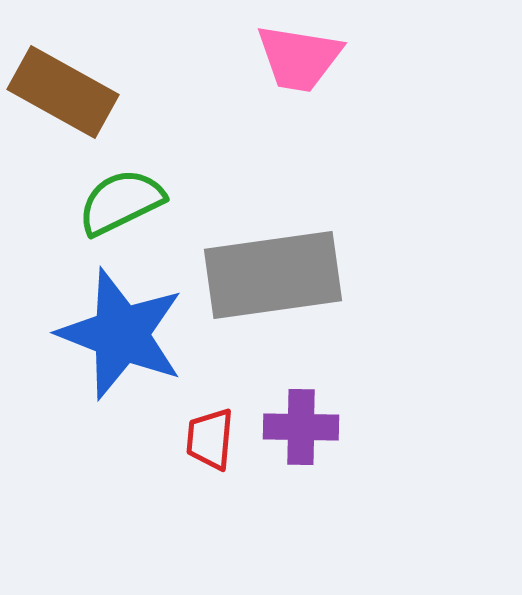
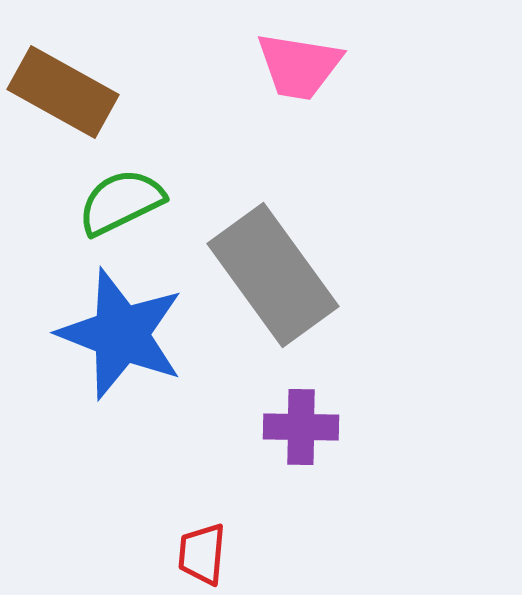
pink trapezoid: moved 8 px down
gray rectangle: rotated 62 degrees clockwise
red trapezoid: moved 8 px left, 115 px down
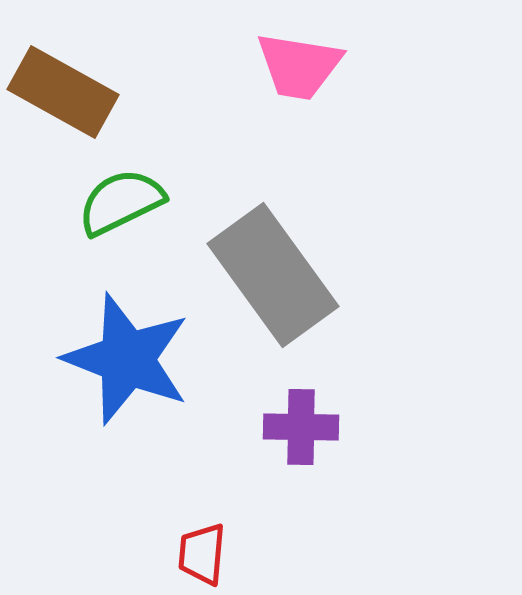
blue star: moved 6 px right, 25 px down
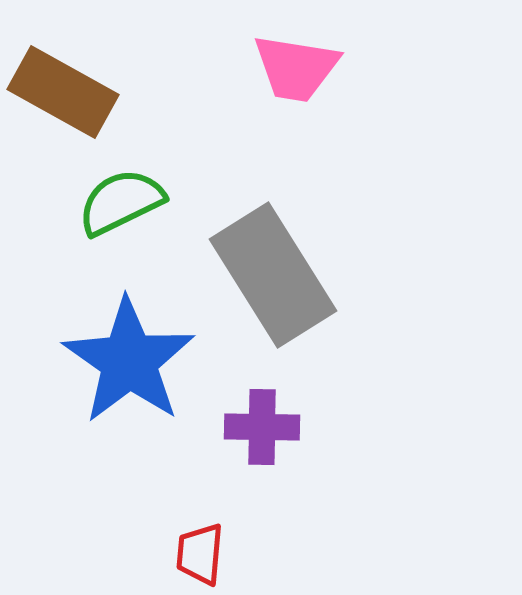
pink trapezoid: moved 3 px left, 2 px down
gray rectangle: rotated 4 degrees clockwise
blue star: moved 2 px right, 2 px down; rotated 14 degrees clockwise
purple cross: moved 39 px left
red trapezoid: moved 2 px left
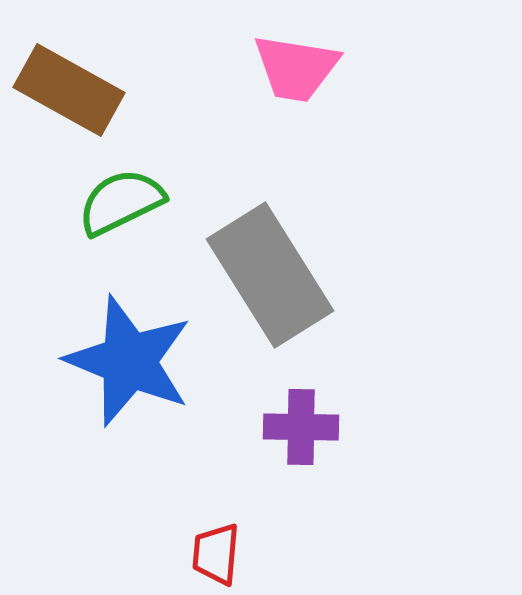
brown rectangle: moved 6 px right, 2 px up
gray rectangle: moved 3 px left
blue star: rotated 13 degrees counterclockwise
purple cross: moved 39 px right
red trapezoid: moved 16 px right
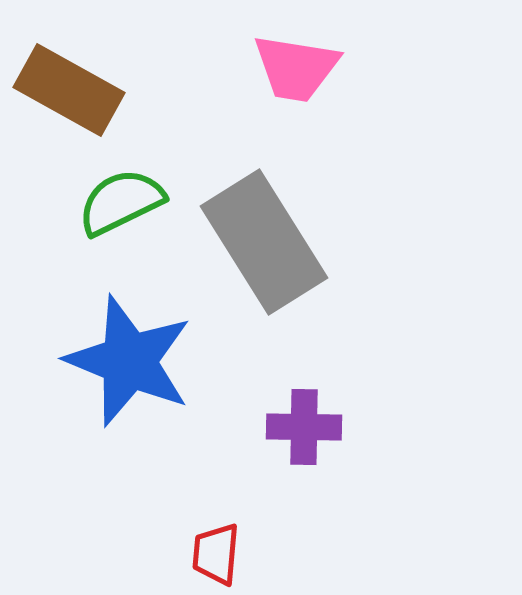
gray rectangle: moved 6 px left, 33 px up
purple cross: moved 3 px right
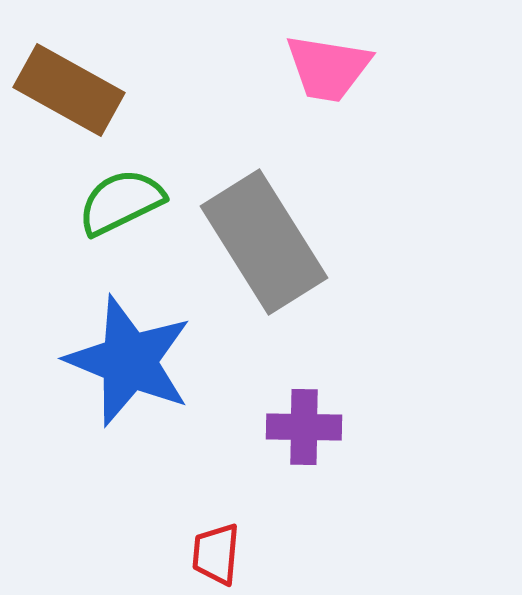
pink trapezoid: moved 32 px right
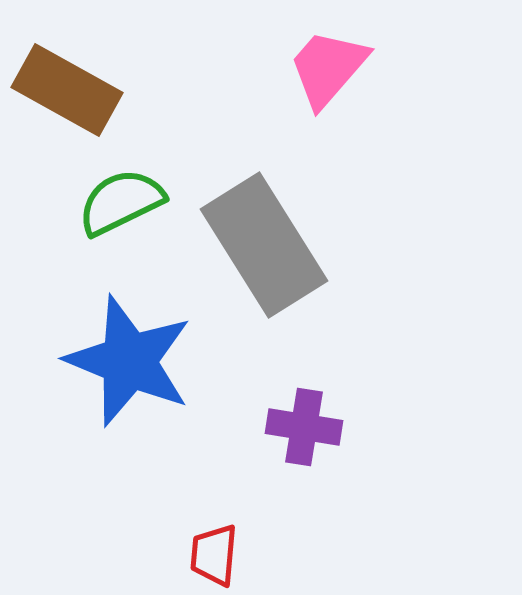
pink trapezoid: rotated 122 degrees clockwise
brown rectangle: moved 2 px left
gray rectangle: moved 3 px down
purple cross: rotated 8 degrees clockwise
red trapezoid: moved 2 px left, 1 px down
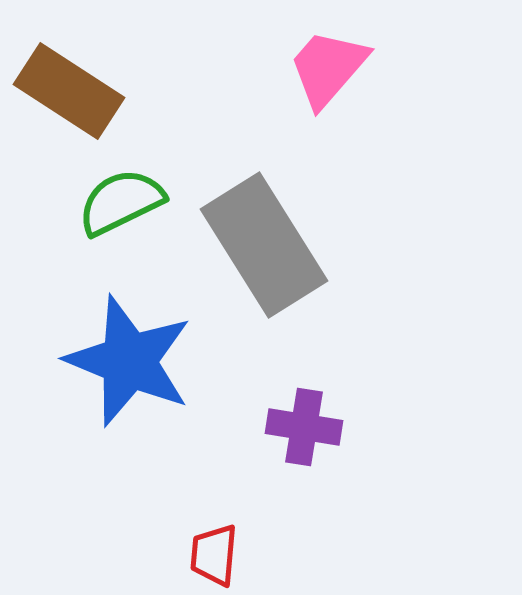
brown rectangle: moved 2 px right, 1 px down; rotated 4 degrees clockwise
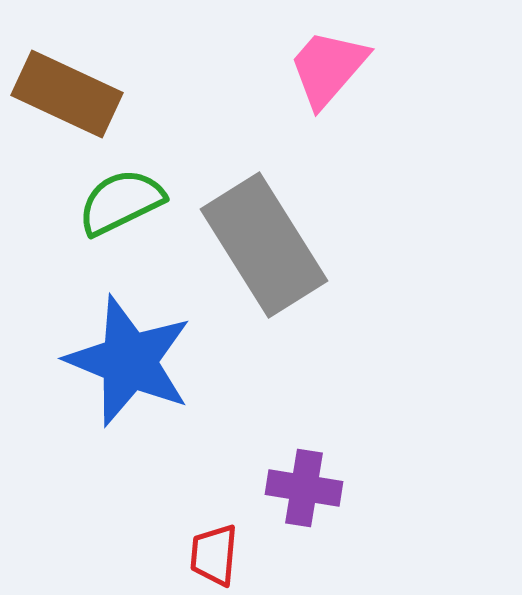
brown rectangle: moved 2 px left, 3 px down; rotated 8 degrees counterclockwise
purple cross: moved 61 px down
